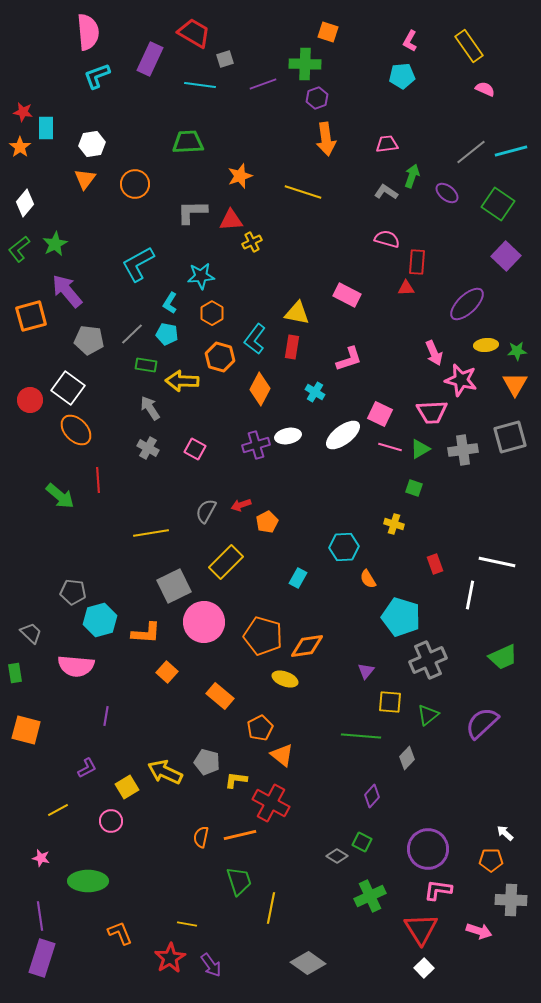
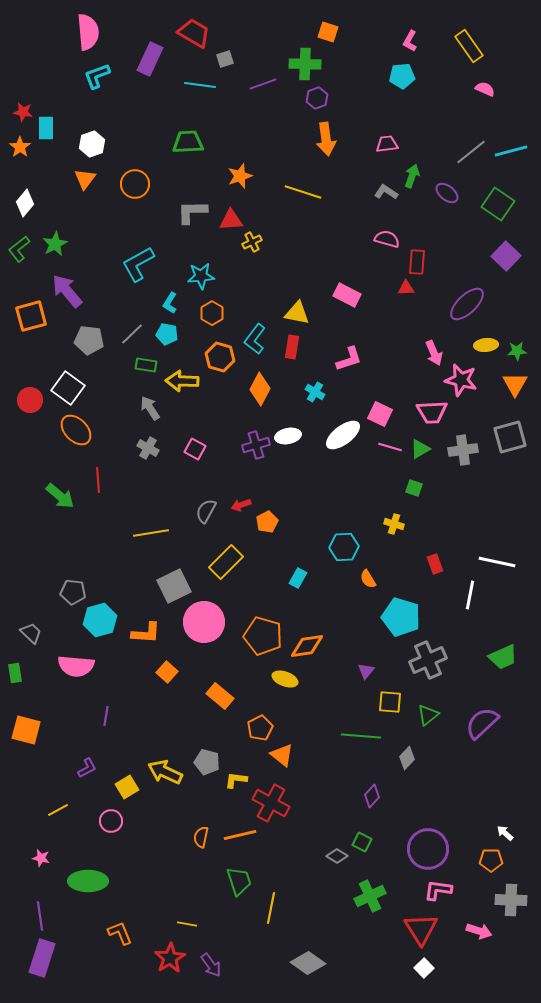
white hexagon at (92, 144): rotated 10 degrees counterclockwise
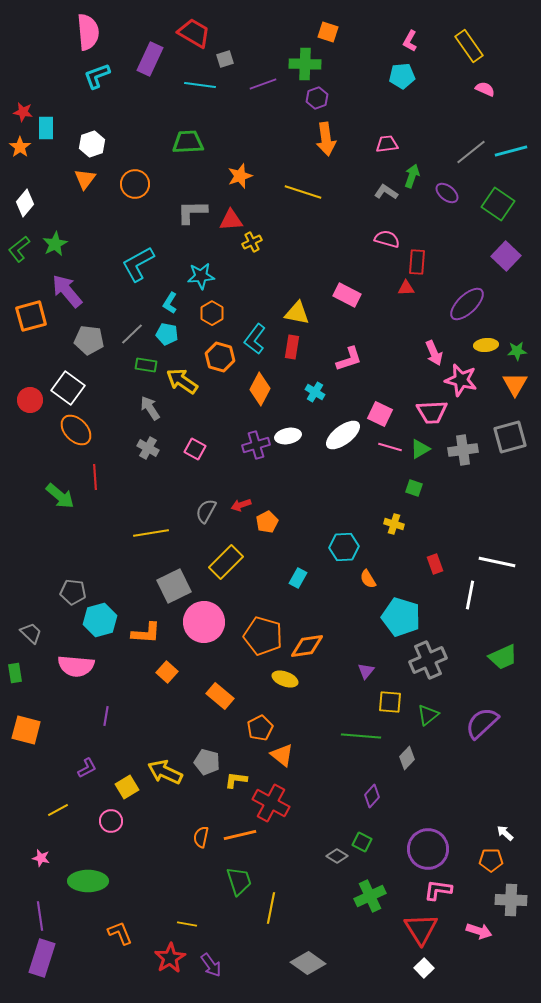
yellow arrow at (182, 381): rotated 32 degrees clockwise
red line at (98, 480): moved 3 px left, 3 px up
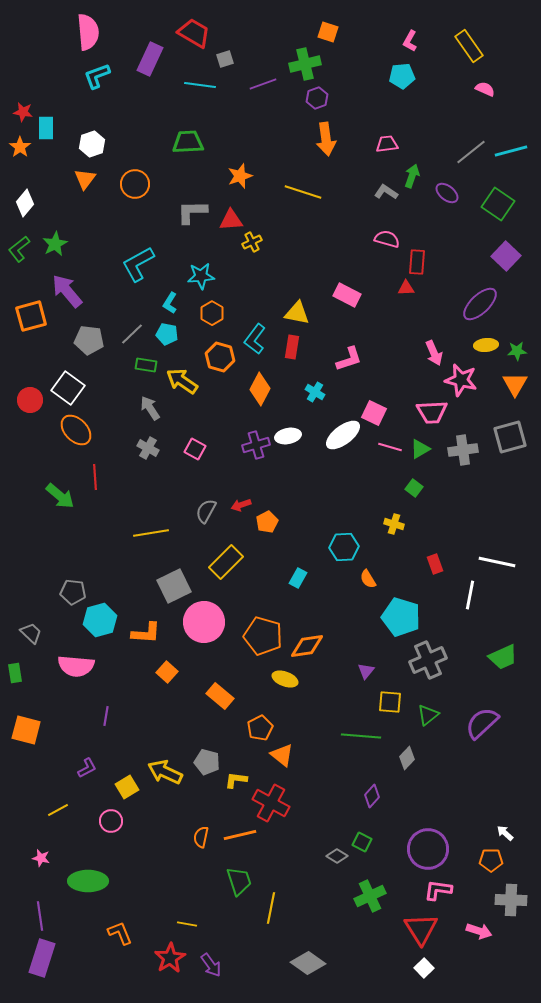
green cross at (305, 64): rotated 16 degrees counterclockwise
purple ellipse at (467, 304): moved 13 px right
pink square at (380, 414): moved 6 px left, 1 px up
green square at (414, 488): rotated 18 degrees clockwise
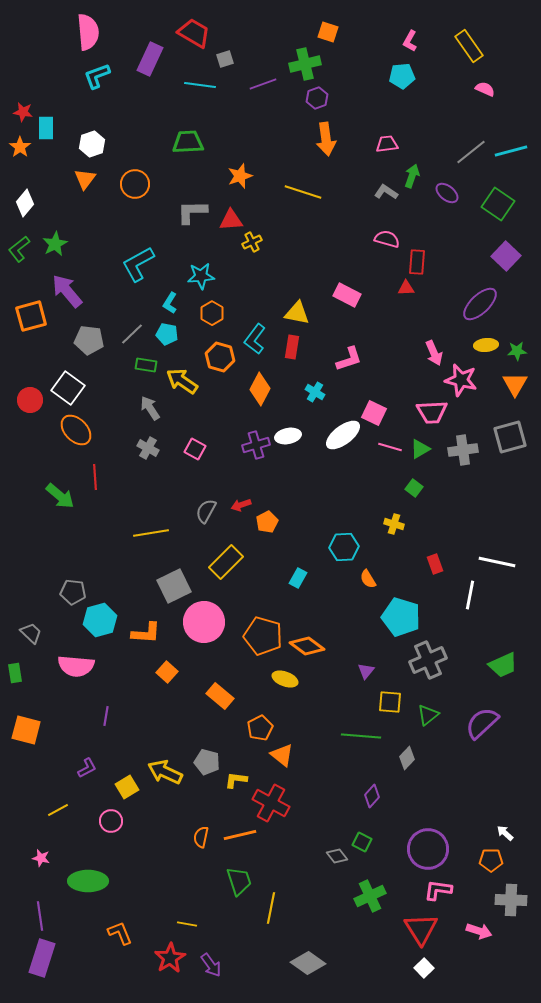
orange diamond at (307, 646): rotated 44 degrees clockwise
green trapezoid at (503, 657): moved 8 px down
gray diamond at (337, 856): rotated 20 degrees clockwise
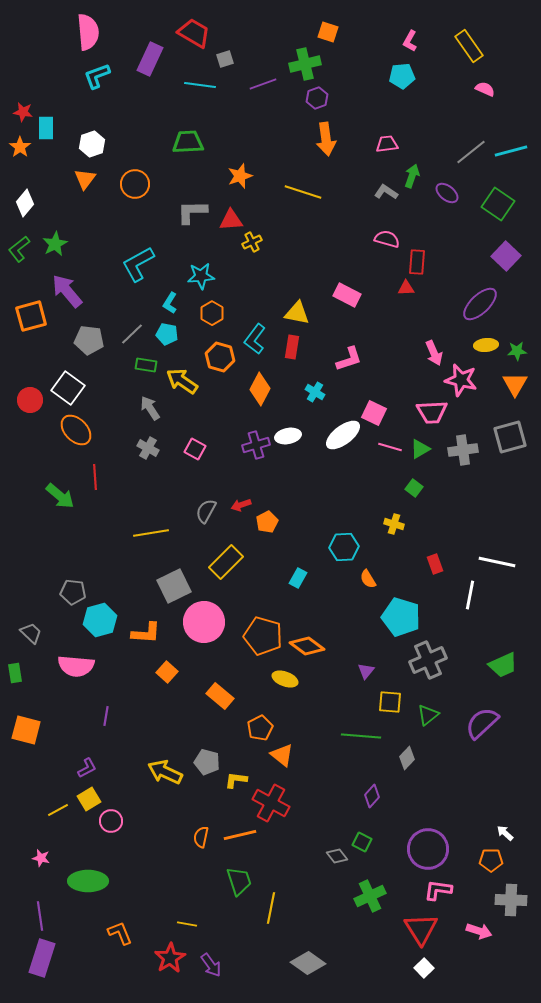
yellow square at (127, 787): moved 38 px left, 12 px down
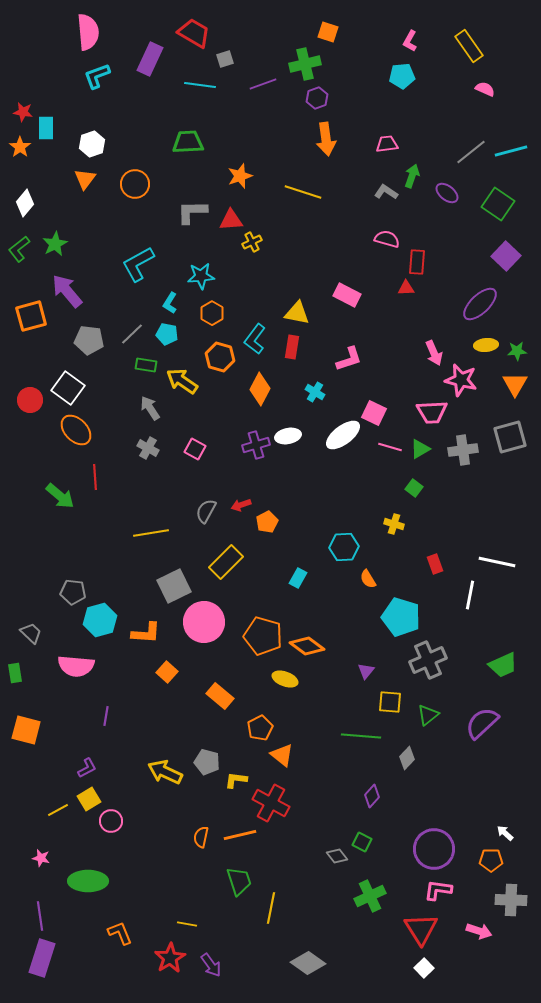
purple circle at (428, 849): moved 6 px right
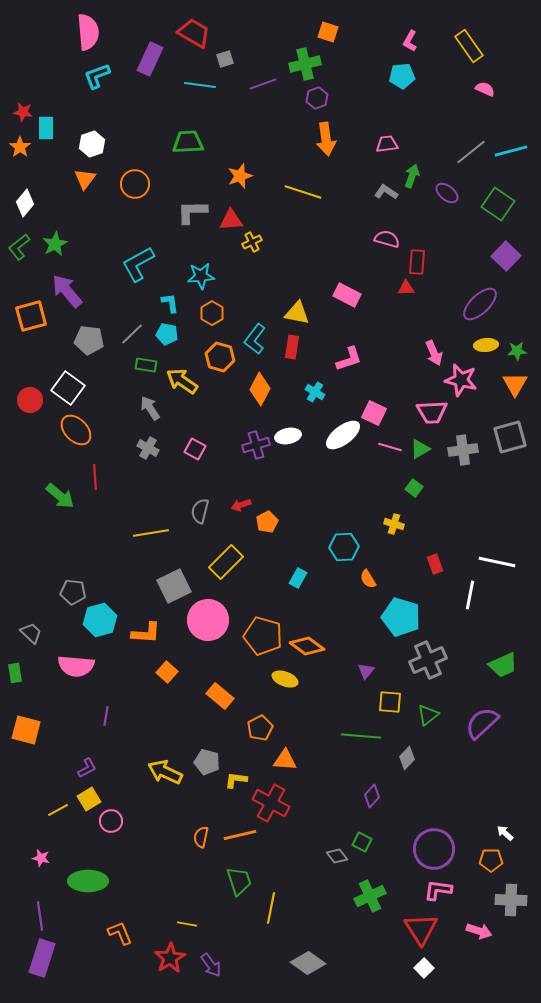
green L-shape at (19, 249): moved 2 px up
cyan L-shape at (170, 303): rotated 140 degrees clockwise
gray semicircle at (206, 511): moved 6 px left; rotated 15 degrees counterclockwise
pink circle at (204, 622): moved 4 px right, 2 px up
orange triangle at (282, 755): moved 3 px right, 5 px down; rotated 35 degrees counterclockwise
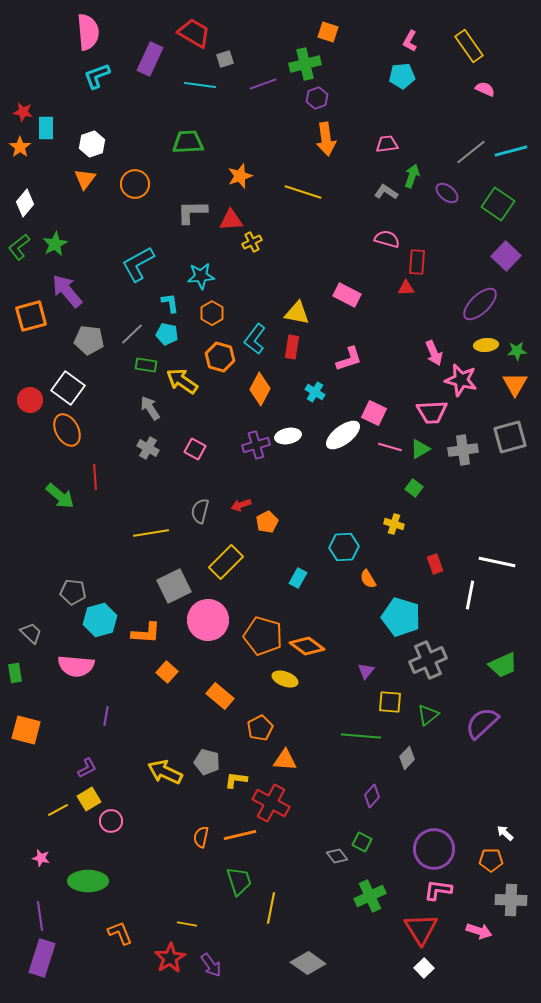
orange ellipse at (76, 430): moved 9 px left; rotated 16 degrees clockwise
